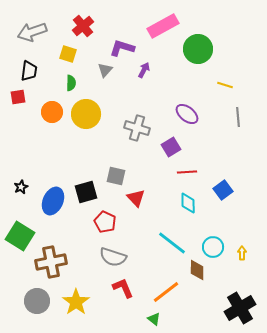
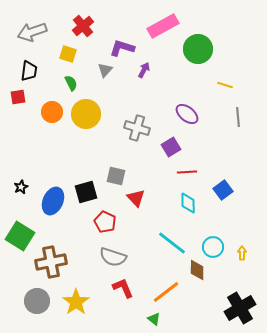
green semicircle: rotated 28 degrees counterclockwise
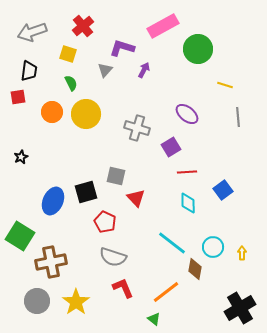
black star: moved 30 px up
brown diamond: moved 2 px left, 1 px up; rotated 10 degrees clockwise
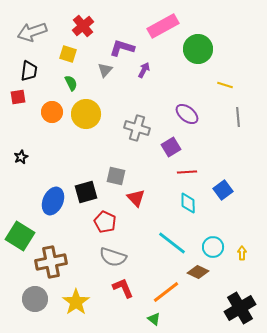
brown diamond: moved 3 px right, 3 px down; rotated 75 degrees counterclockwise
gray circle: moved 2 px left, 2 px up
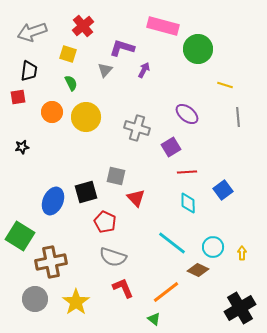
pink rectangle: rotated 44 degrees clockwise
yellow circle: moved 3 px down
black star: moved 1 px right, 10 px up; rotated 16 degrees clockwise
brown diamond: moved 2 px up
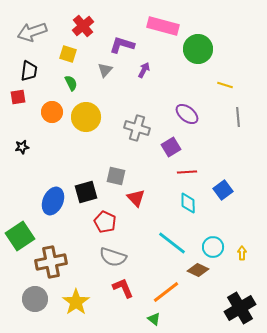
purple L-shape: moved 3 px up
green square: rotated 24 degrees clockwise
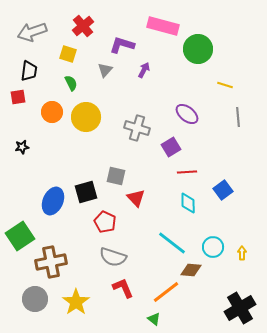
brown diamond: moved 7 px left; rotated 20 degrees counterclockwise
